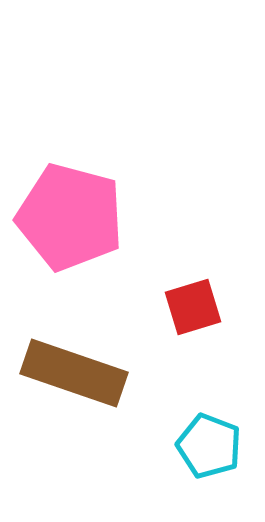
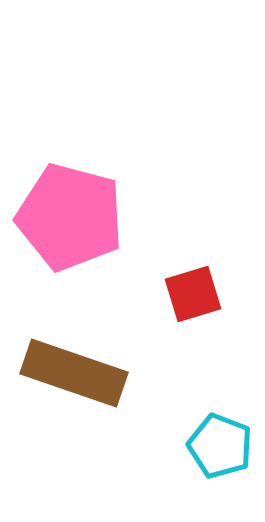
red square: moved 13 px up
cyan pentagon: moved 11 px right
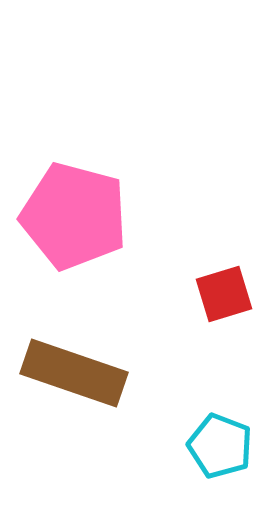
pink pentagon: moved 4 px right, 1 px up
red square: moved 31 px right
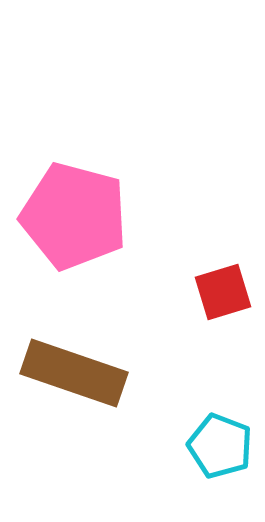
red square: moved 1 px left, 2 px up
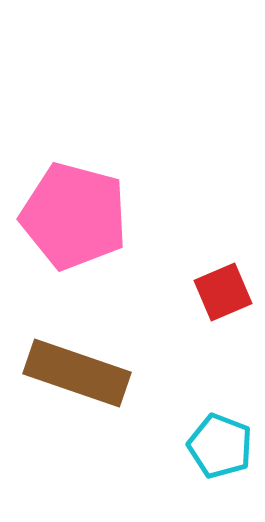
red square: rotated 6 degrees counterclockwise
brown rectangle: moved 3 px right
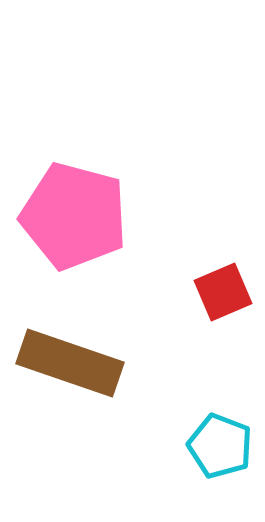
brown rectangle: moved 7 px left, 10 px up
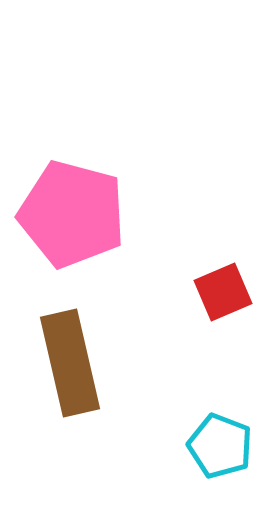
pink pentagon: moved 2 px left, 2 px up
brown rectangle: rotated 58 degrees clockwise
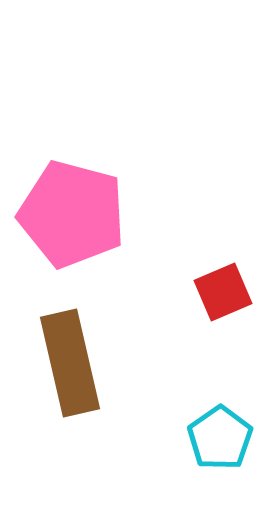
cyan pentagon: moved 8 px up; rotated 16 degrees clockwise
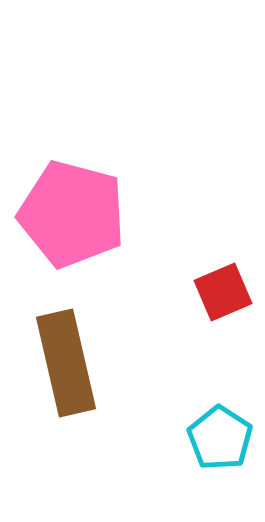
brown rectangle: moved 4 px left
cyan pentagon: rotated 4 degrees counterclockwise
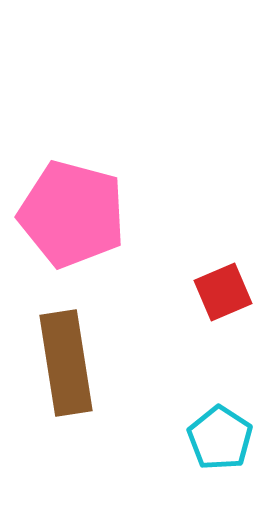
brown rectangle: rotated 4 degrees clockwise
